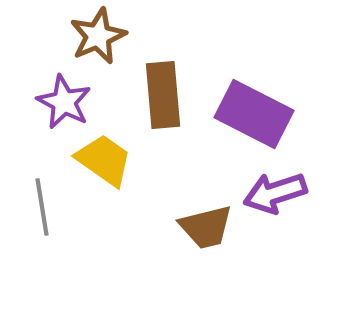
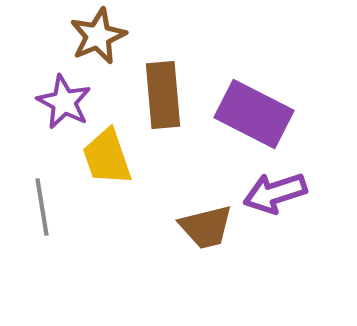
yellow trapezoid: moved 3 px right, 3 px up; rotated 144 degrees counterclockwise
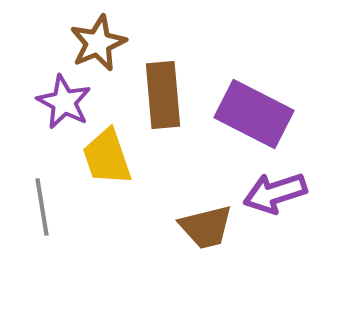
brown star: moved 7 px down
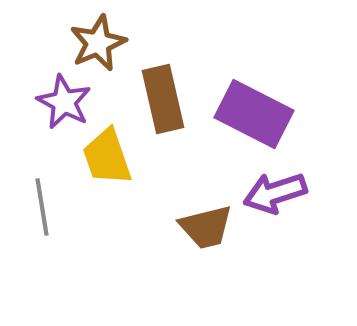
brown rectangle: moved 4 px down; rotated 8 degrees counterclockwise
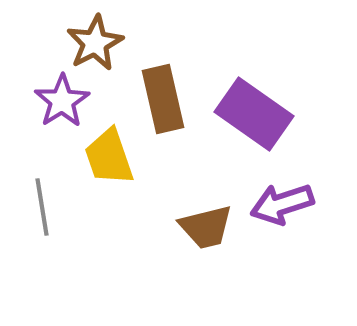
brown star: moved 3 px left; rotated 4 degrees counterclockwise
purple star: moved 2 px left, 1 px up; rotated 12 degrees clockwise
purple rectangle: rotated 8 degrees clockwise
yellow trapezoid: moved 2 px right
purple arrow: moved 7 px right, 11 px down
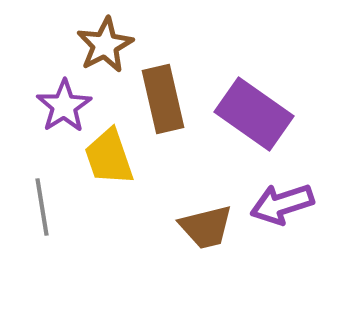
brown star: moved 10 px right, 2 px down
purple star: moved 2 px right, 5 px down
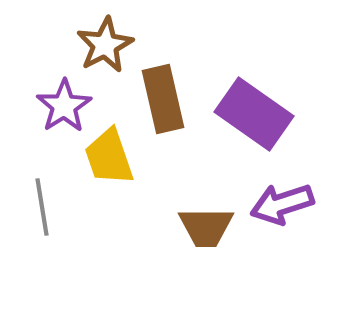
brown trapezoid: rotated 14 degrees clockwise
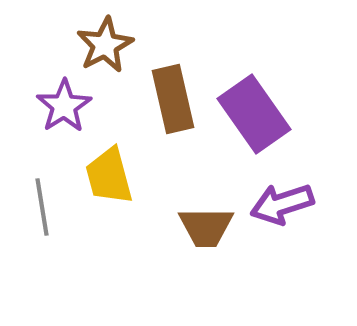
brown rectangle: moved 10 px right
purple rectangle: rotated 20 degrees clockwise
yellow trapezoid: moved 19 px down; rotated 4 degrees clockwise
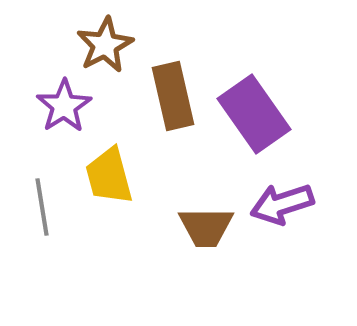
brown rectangle: moved 3 px up
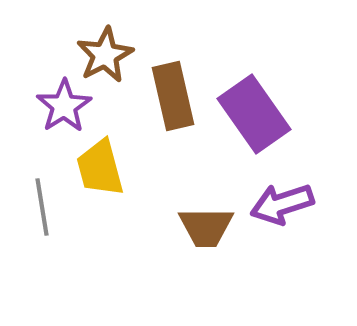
brown star: moved 10 px down
yellow trapezoid: moved 9 px left, 8 px up
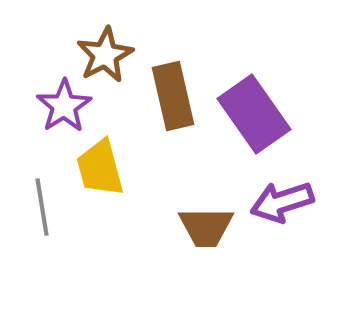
purple arrow: moved 2 px up
